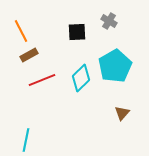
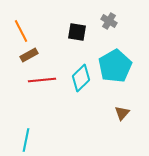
black square: rotated 12 degrees clockwise
red line: rotated 16 degrees clockwise
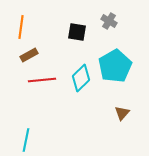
orange line: moved 4 px up; rotated 35 degrees clockwise
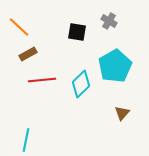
orange line: moved 2 px left; rotated 55 degrees counterclockwise
brown rectangle: moved 1 px left, 1 px up
cyan diamond: moved 6 px down
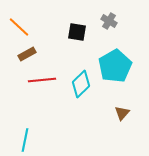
brown rectangle: moved 1 px left
cyan line: moved 1 px left
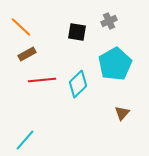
gray cross: rotated 35 degrees clockwise
orange line: moved 2 px right
cyan pentagon: moved 2 px up
cyan diamond: moved 3 px left
cyan line: rotated 30 degrees clockwise
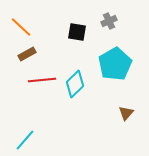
cyan diamond: moved 3 px left
brown triangle: moved 4 px right
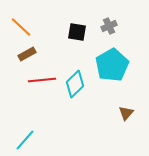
gray cross: moved 5 px down
cyan pentagon: moved 3 px left, 1 px down
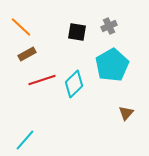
red line: rotated 12 degrees counterclockwise
cyan diamond: moved 1 px left
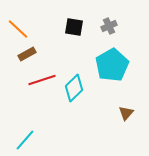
orange line: moved 3 px left, 2 px down
black square: moved 3 px left, 5 px up
cyan diamond: moved 4 px down
